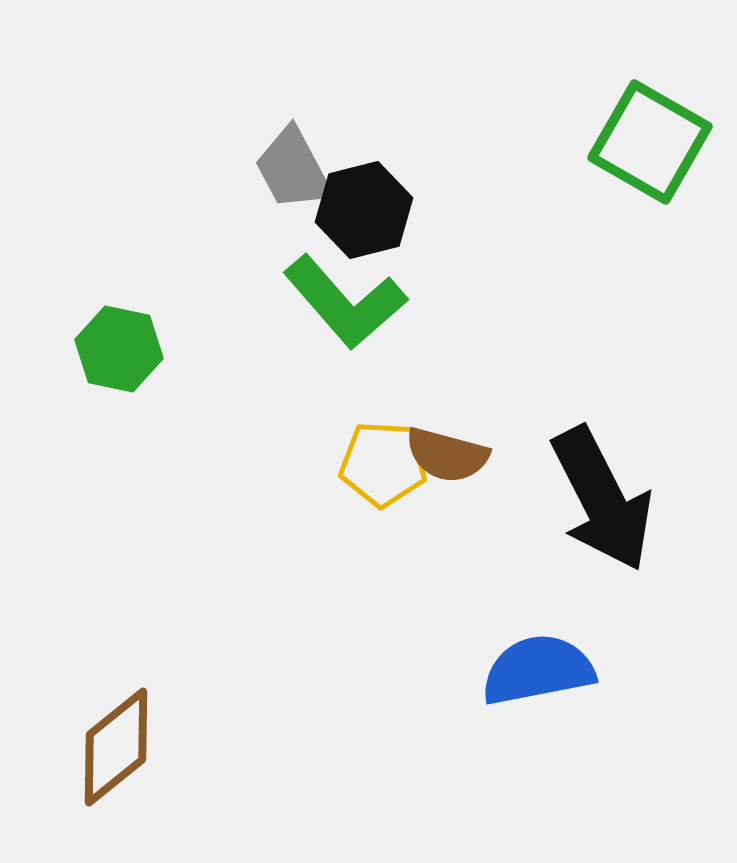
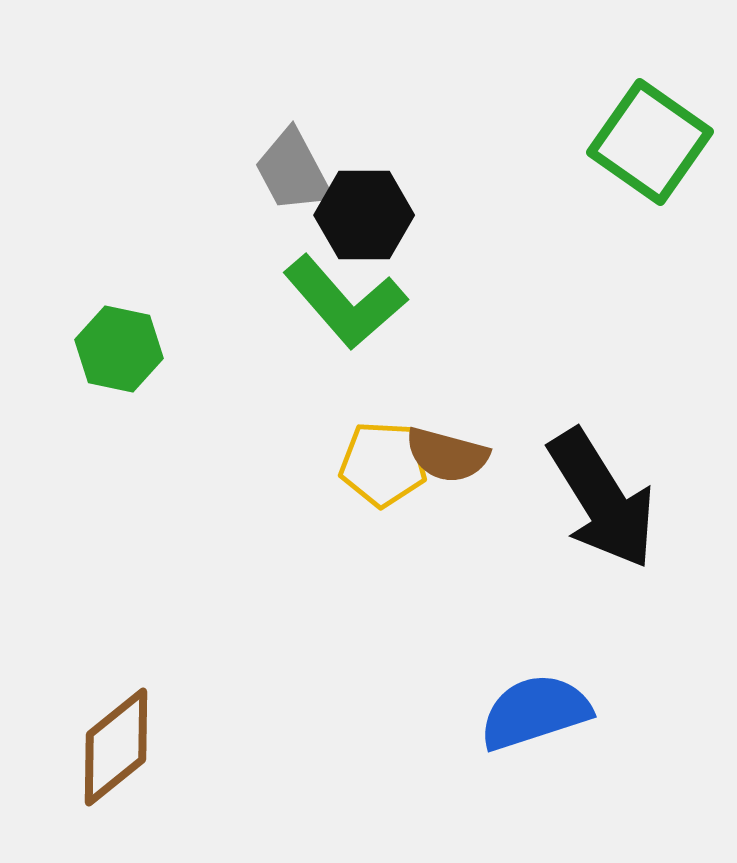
green square: rotated 5 degrees clockwise
gray trapezoid: moved 2 px down
black hexagon: moved 5 px down; rotated 14 degrees clockwise
black arrow: rotated 5 degrees counterclockwise
blue semicircle: moved 3 px left, 42 px down; rotated 7 degrees counterclockwise
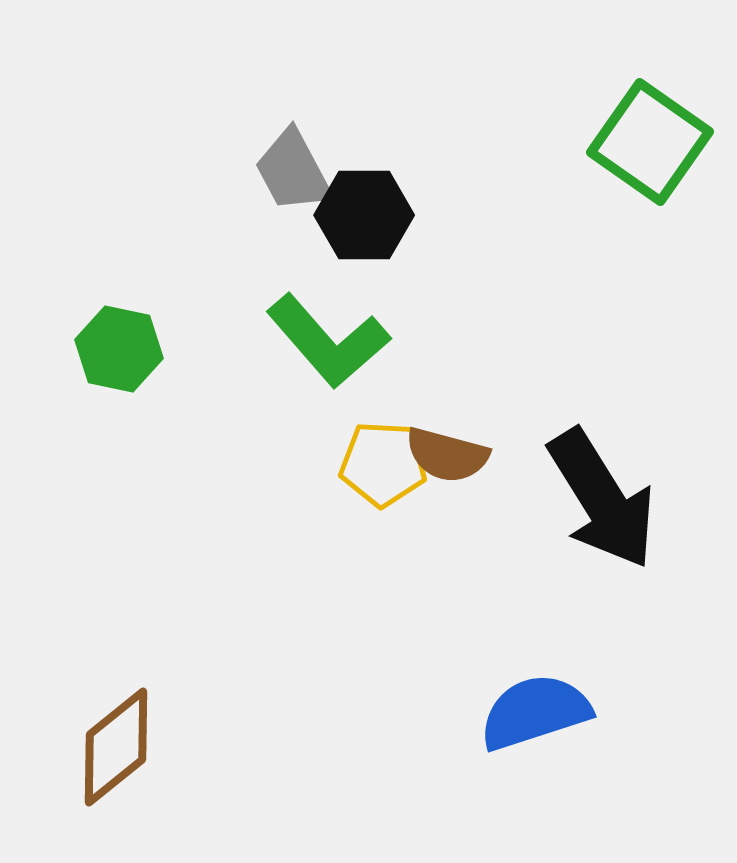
green L-shape: moved 17 px left, 39 px down
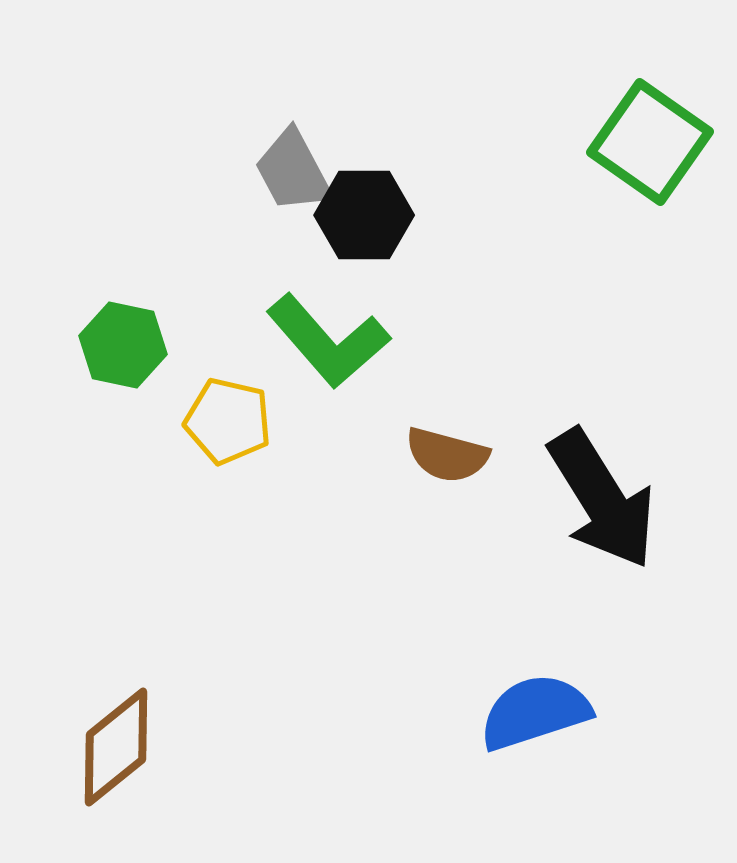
green hexagon: moved 4 px right, 4 px up
yellow pentagon: moved 155 px left, 43 px up; rotated 10 degrees clockwise
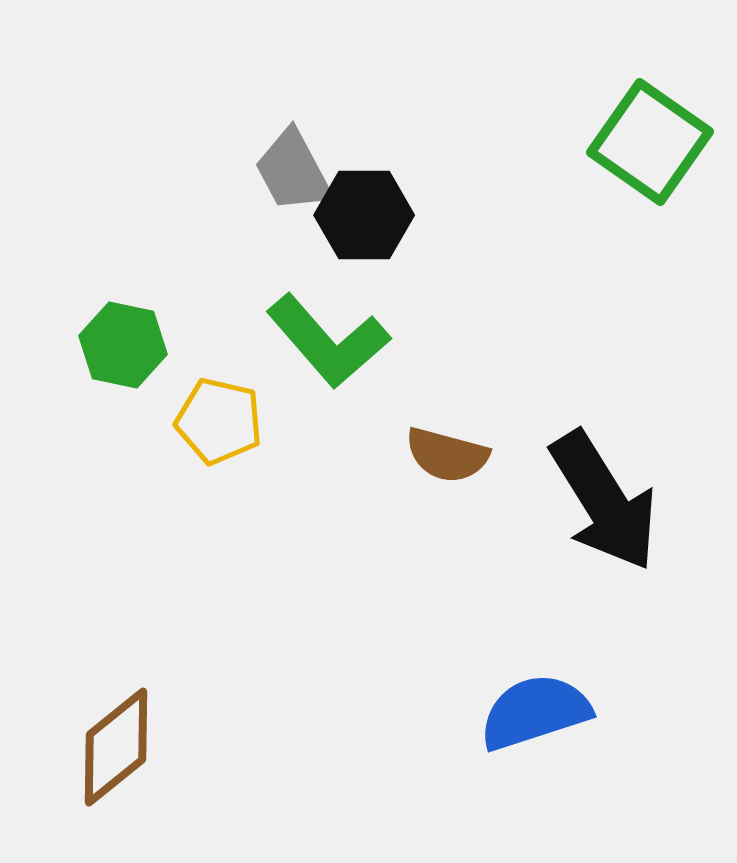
yellow pentagon: moved 9 px left
black arrow: moved 2 px right, 2 px down
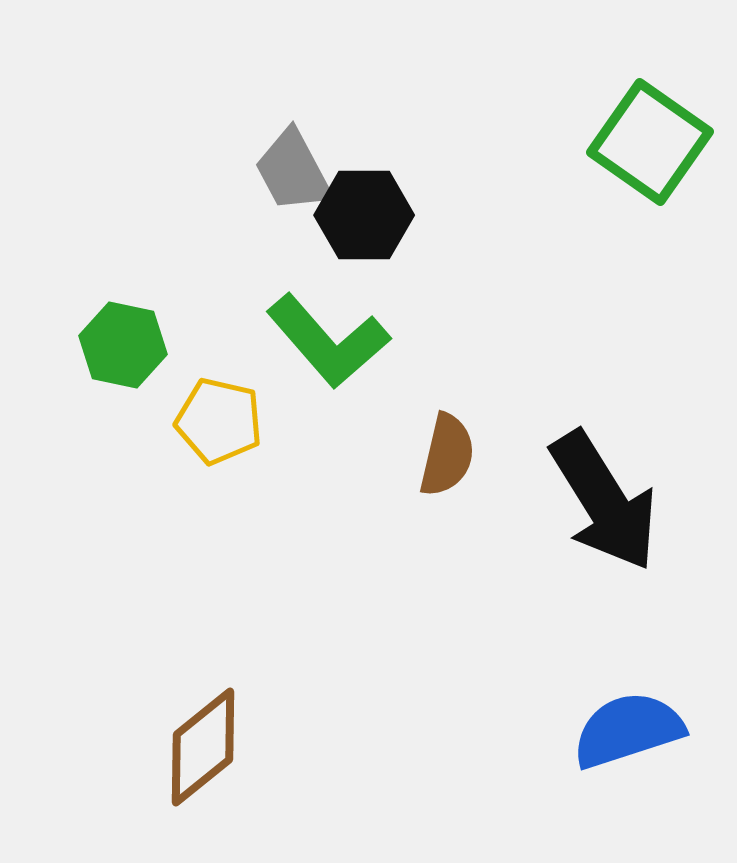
brown semicircle: rotated 92 degrees counterclockwise
blue semicircle: moved 93 px right, 18 px down
brown diamond: moved 87 px right
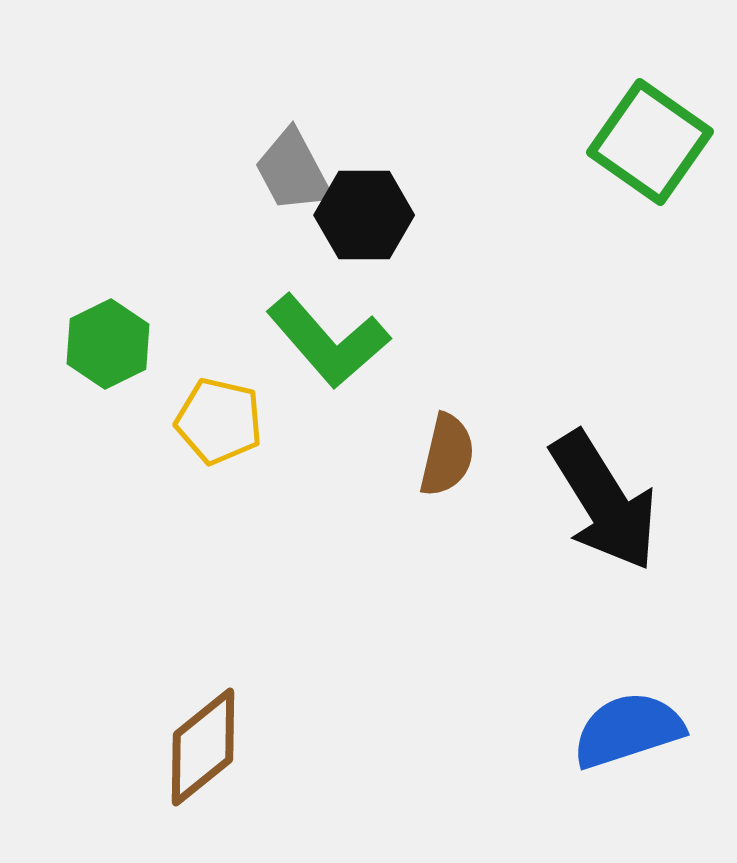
green hexagon: moved 15 px left, 1 px up; rotated 22 degrees clockwise
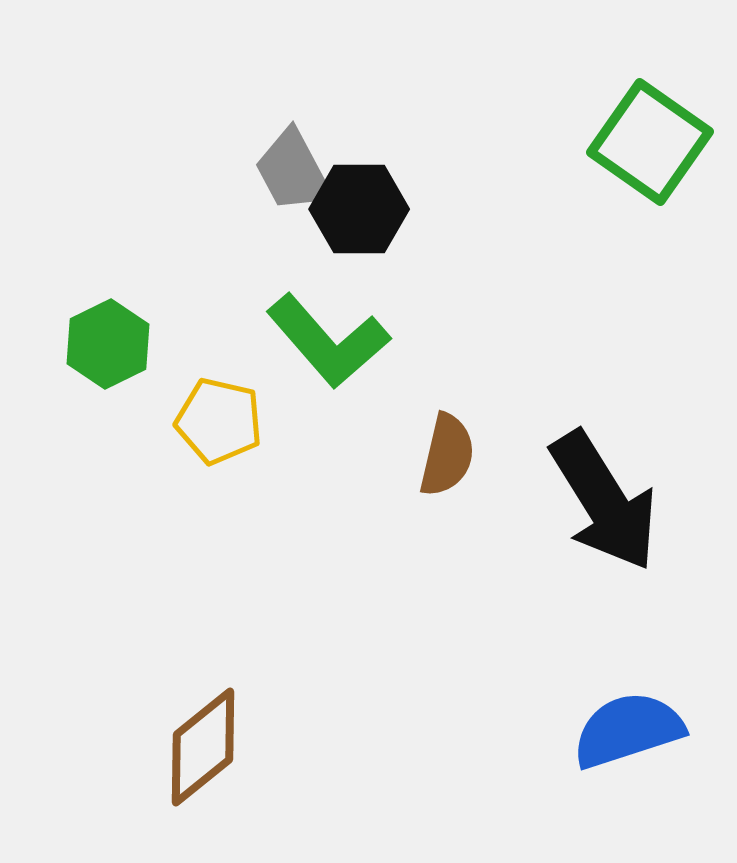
black hexagon: moved 5 px left, 6 px up
